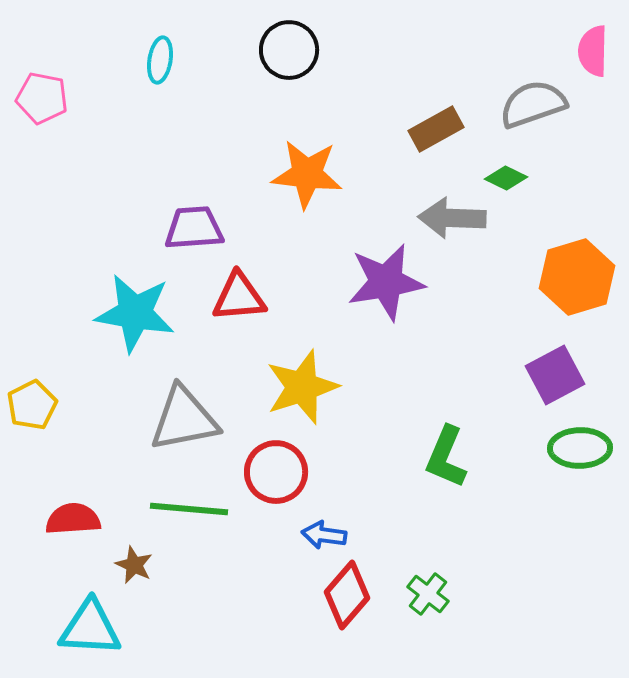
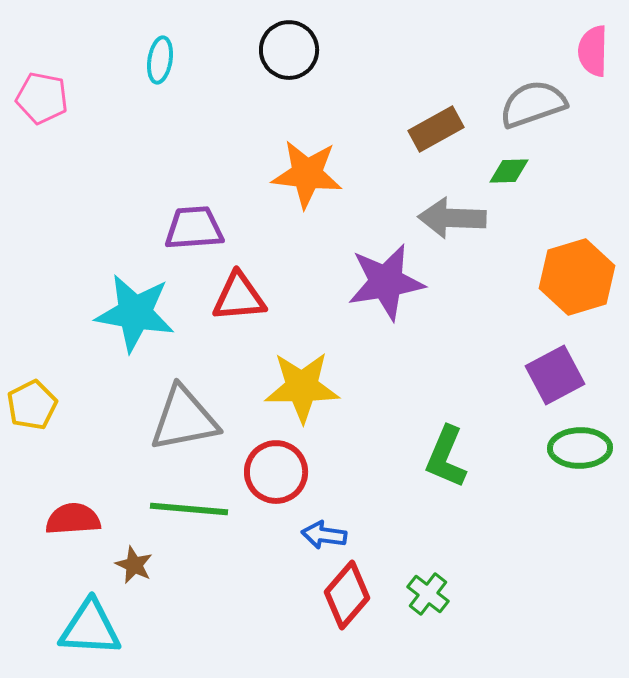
green diamond: moved 3 px right, 7 px up; rotated 27 degrees counterclockwise
yellow star: rotated 18 degrees clockwise
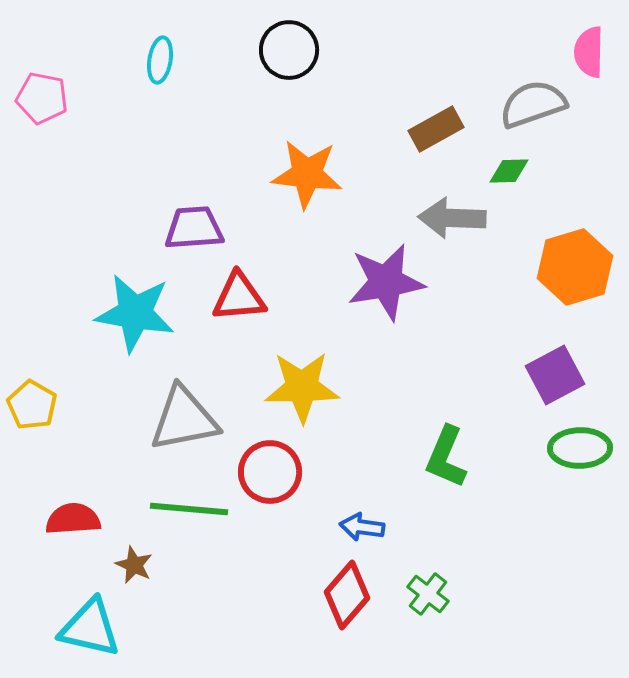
pink semicircle: moved 4 px left, 1 px down
orange hexagon: moved 2 px left, 10 px up
yellow pentagon: rotated 15 degrees counterclockwise
red circle: moved 6 px left
blue arrow: moved 38 px right, 8 px up
cyan triangle: rotated 10 degrees clockwise
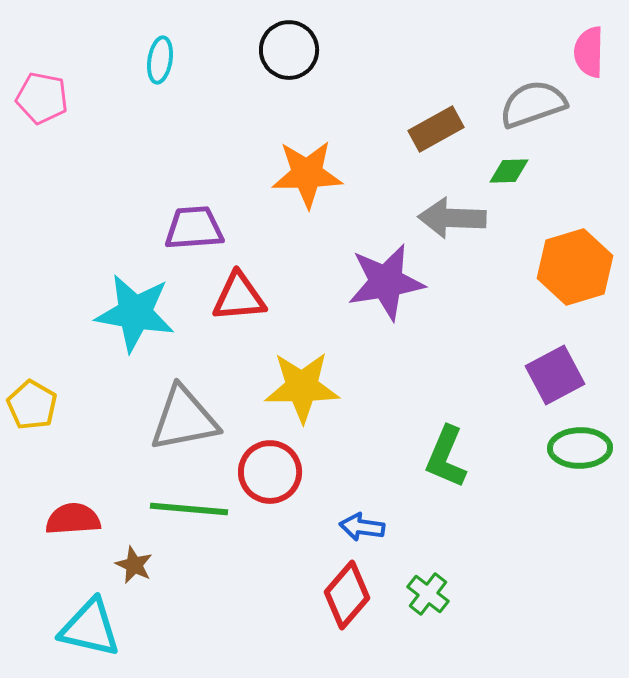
orange star: rotated 8 degrees counterclockwise
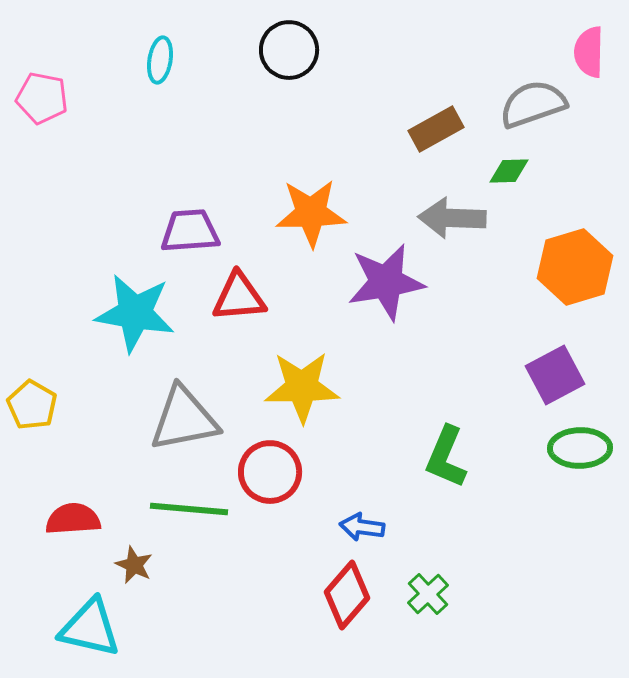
orange star: moved 4 px right, 39 px down
purple trapezoid: moved 4 px left, 3 px down
green cross: rotated 9 degrees clockwise
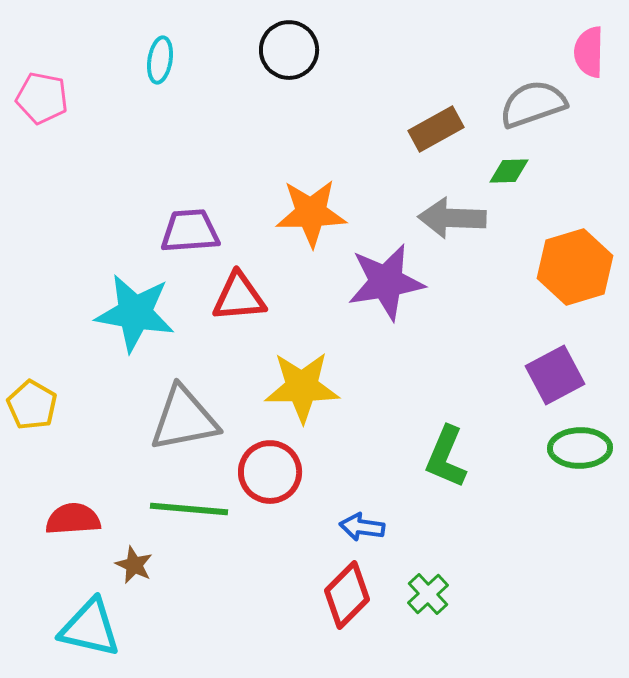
red diamond: rotated 4 degrees clockwise
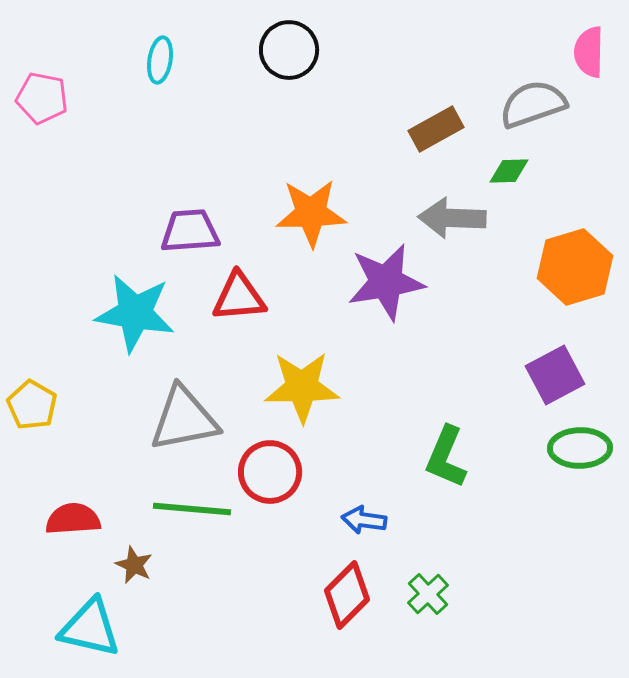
green line: moved 3 px right
blue arrow: moved 2 px right, 7 px up
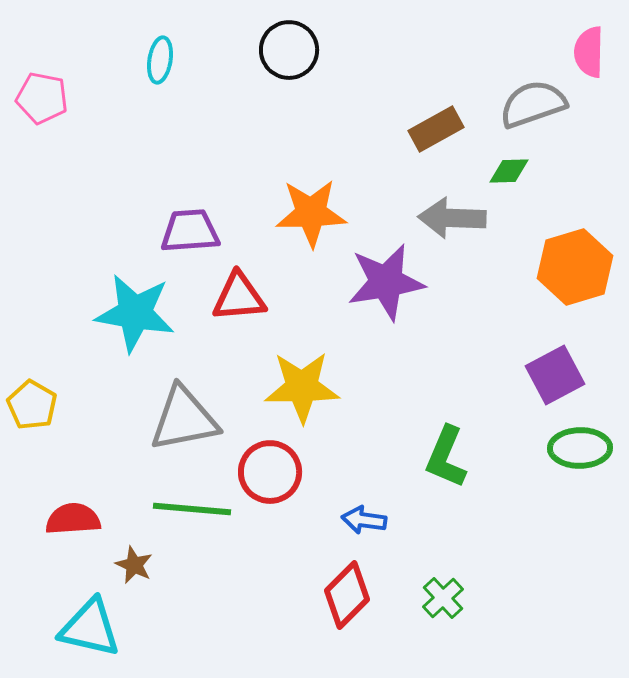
green cross: moved 15 px right, 4 px down
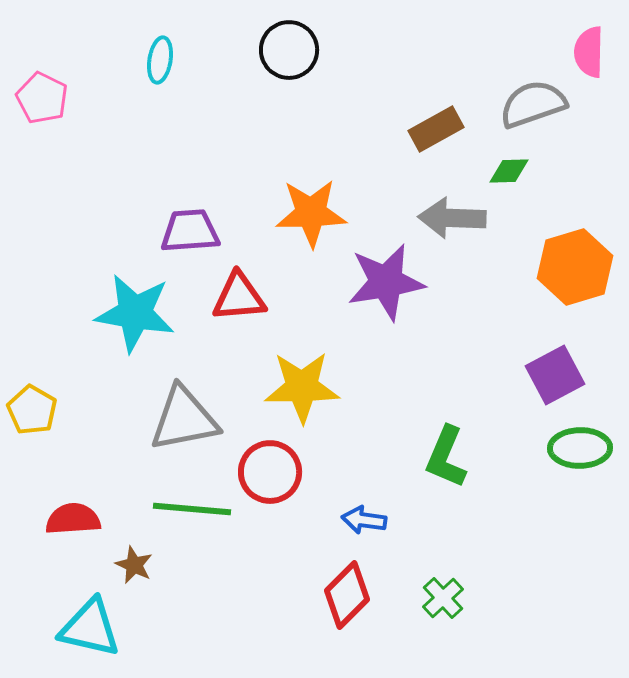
pink pentagon: rotated 15 degrees clockwise
yellow pentagon: moved 5 px down
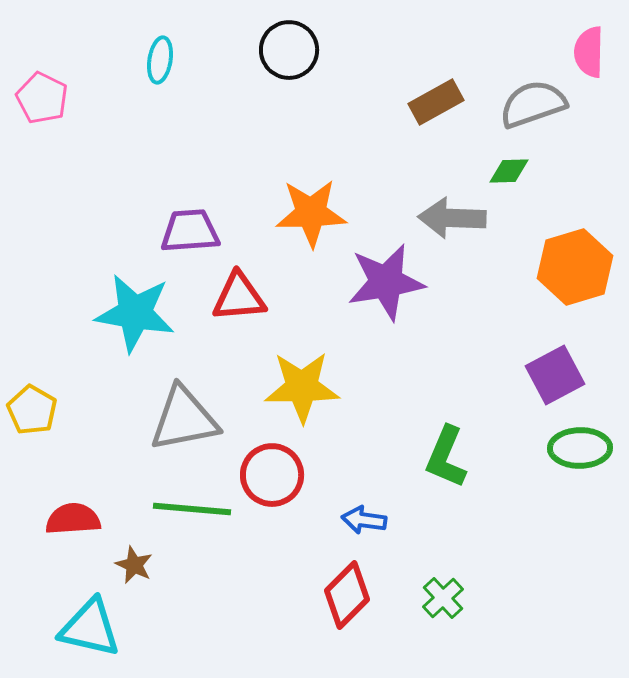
brown rectangle: moved 27 px up
red circle: moved 2 px right, 3 px down
